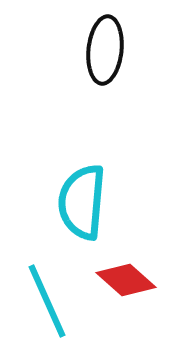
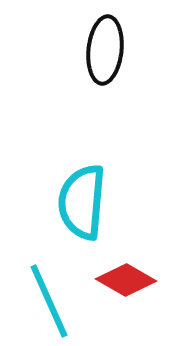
red diamond: rotated 12 degrees counterclockwise
cyan line: moved 2 px right
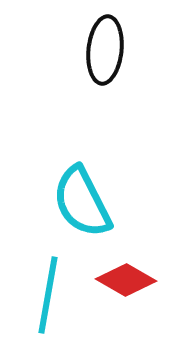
cyan semicircle: rotated 32 degrees counterclockwise
cyan line: moved 1 px left, 6 px up; rotated 34 degrees clockwise
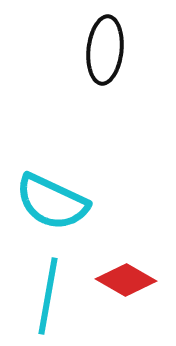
cyan semicircle: moved 30 px left; rotated 38 degrees counterclockwise
cyan line: moved 1 px down
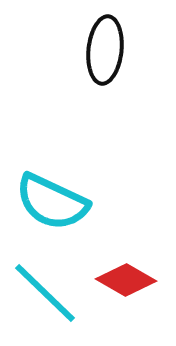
cyan line: moved 3 px left, 3 px up; rotated 56 degrees counterclockwise
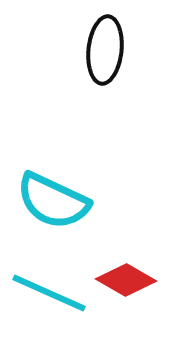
cyan semicircle: moved 1 px right, 1 px up
cyan line: moved 4 px right; rotated 20 degrees counterclockwise
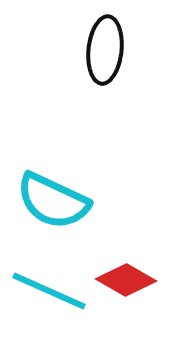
cyan line: moved 2 px up
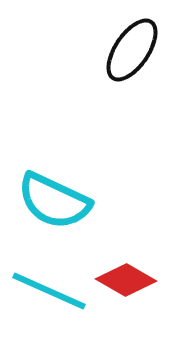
black ellipse: moved 27 px right; rotated 28 degrees clockwise
cyan semicircle: moved 1 px right
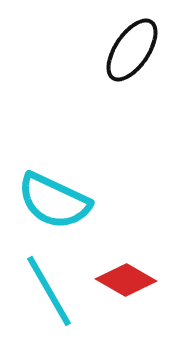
cyan line: rotated 36 degrees clockwise
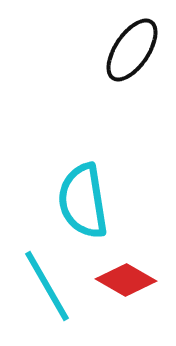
cyan semicircle: moved 29 px right; rotated 56 degrees clockwise
cyan line: moved 2 px left, 5 px up
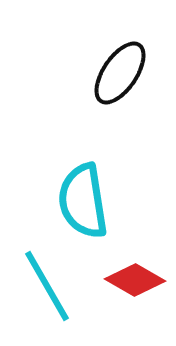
black ellipse: moved 12 px left, 23 px down
red diamond: moved 9 px right
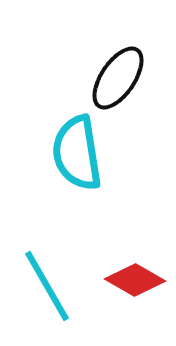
black ellipse: moved 2 px left, 5 px down
cyan semicircle: moved 6 px left, 48 px up
